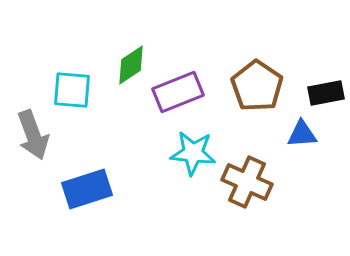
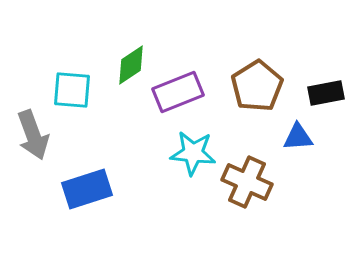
brown pentagon: rotated 6 degrees clockwise
blue triangle: moved 4 px left, 3 px down
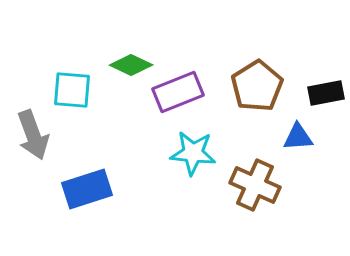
green diamond: rotated 60 degrees clockwise
brown cross: moved 8 px right, 3 px down
